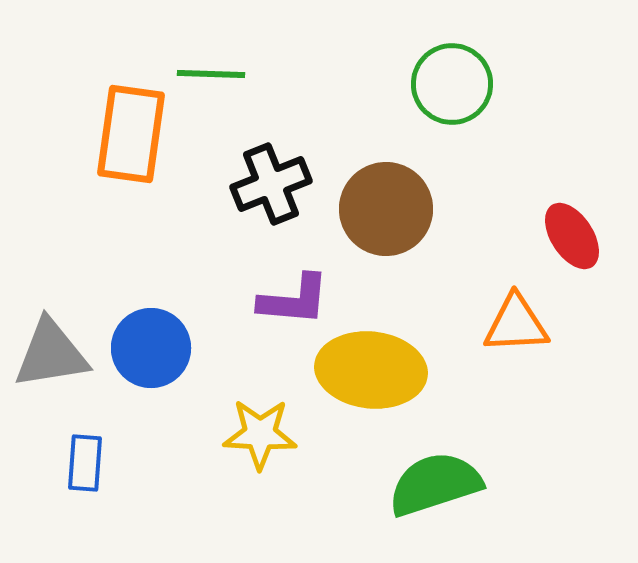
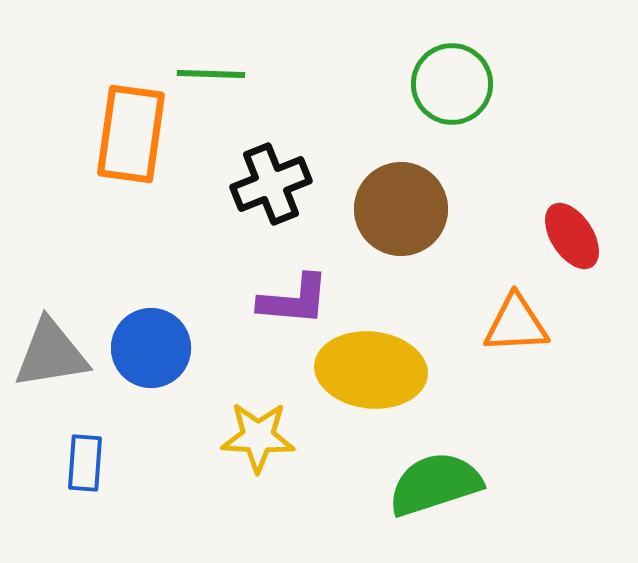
brown circle: moved 15 px right
yellow star: moved 2 px left, 3 px down
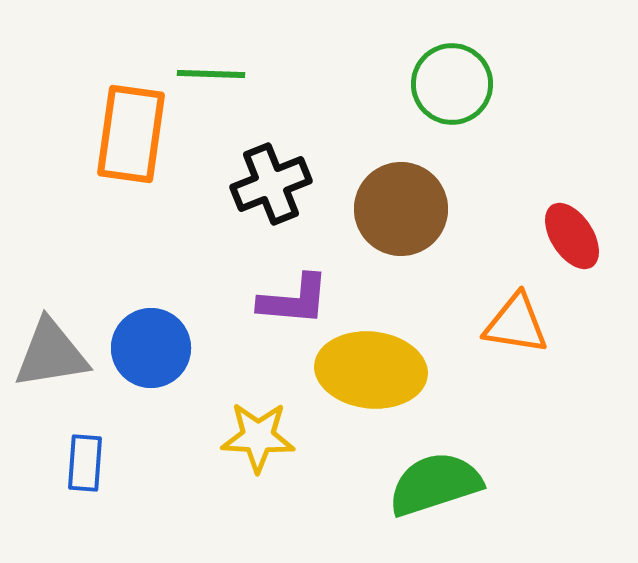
orange triangle: rotated 12 degrees clockwise
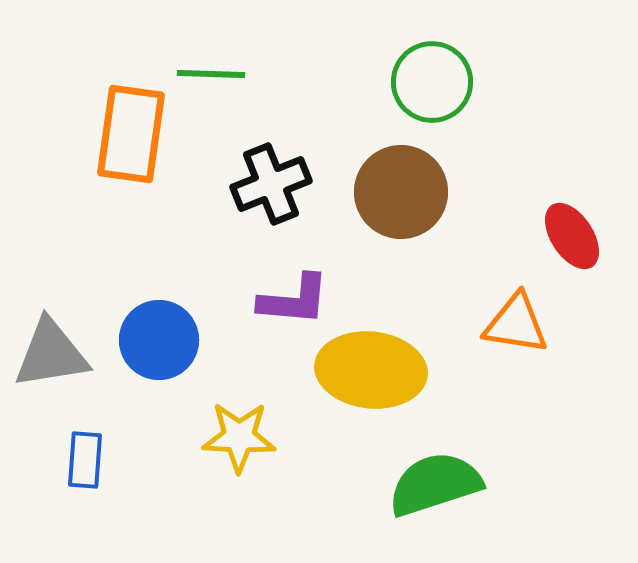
green circle: moved 20 px left, 2 px up
brown circle: moved 17 px up
blue circle: moved 8 px right, 8 px up
yellow star: moved 19 px left
blue rectangle: moved 3 px up
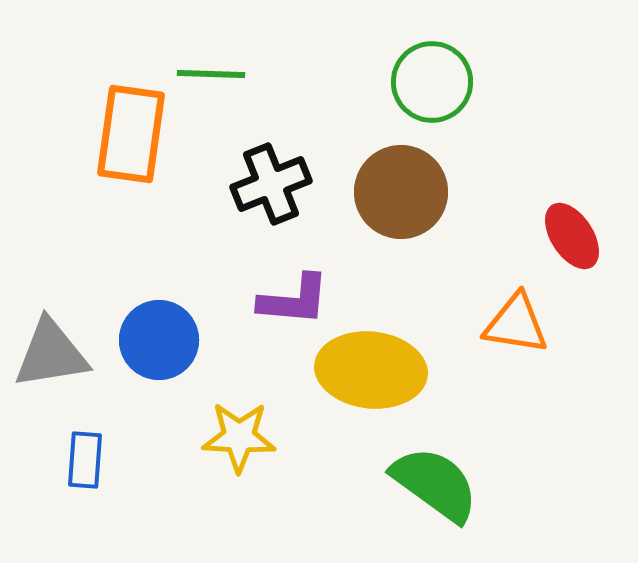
green semicircle: rotated 54 degrees clockwise
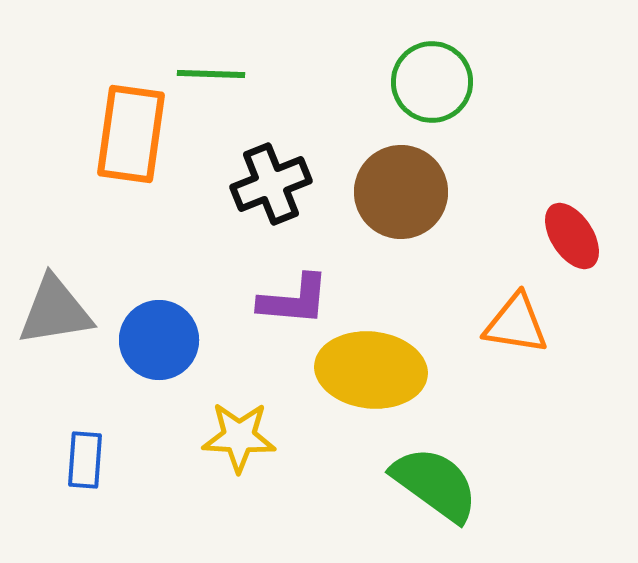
gray triangle: moved 4 px right, 43 px up
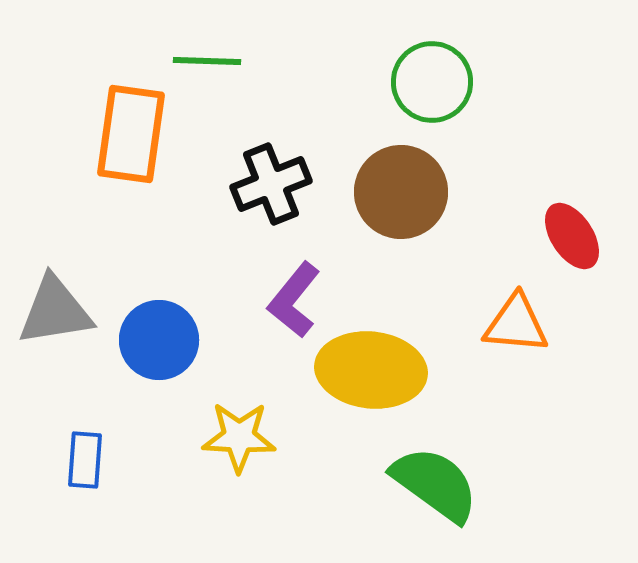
green line: moved 4 px left, 13 px up
purple L-shape: rotated 124 degrees clockwise
orange triangle: rotated 4 degrees counterclockwise
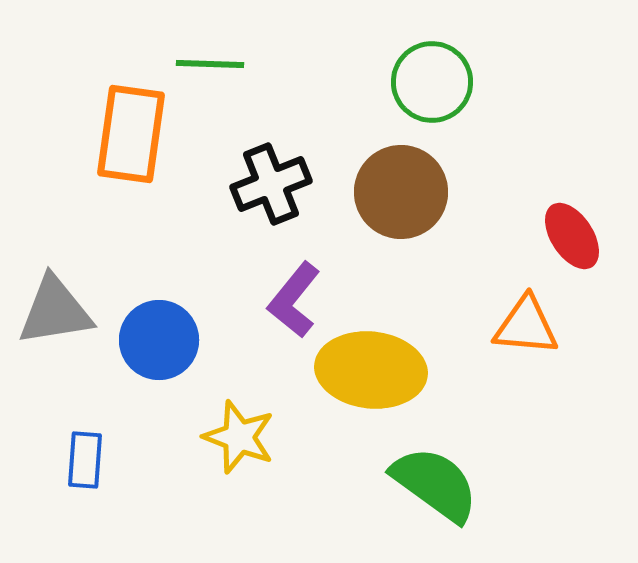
green line: moved 3 px right, 3 px down
orange triangle: moved 10 px right, 2 px down
yellow star: rotated 18 degrees clockwise
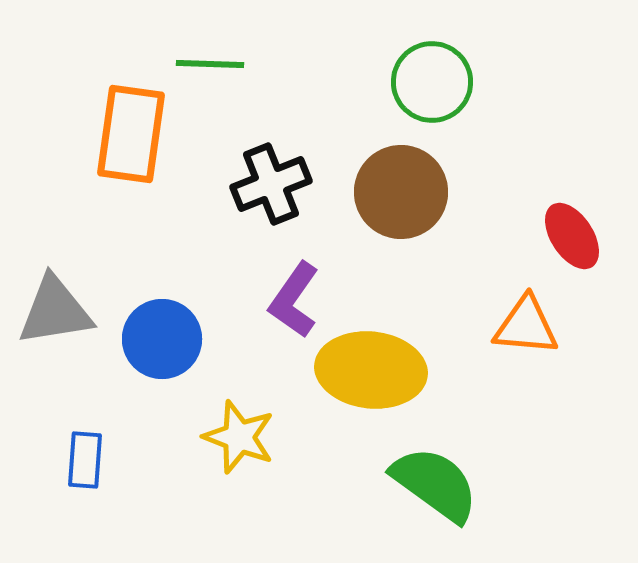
purple L-shape: rotated 4 degrees counterclockwise
blue circle: moved 3 px right, 1 px up
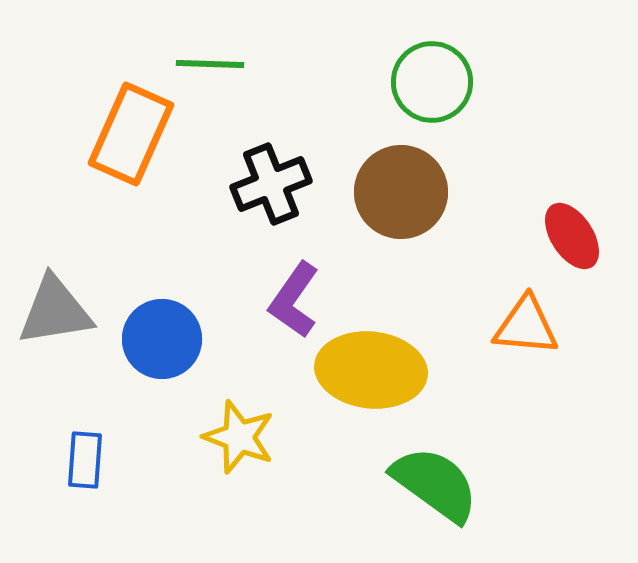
orange rectangle: rotated 16 degrees clockwise
